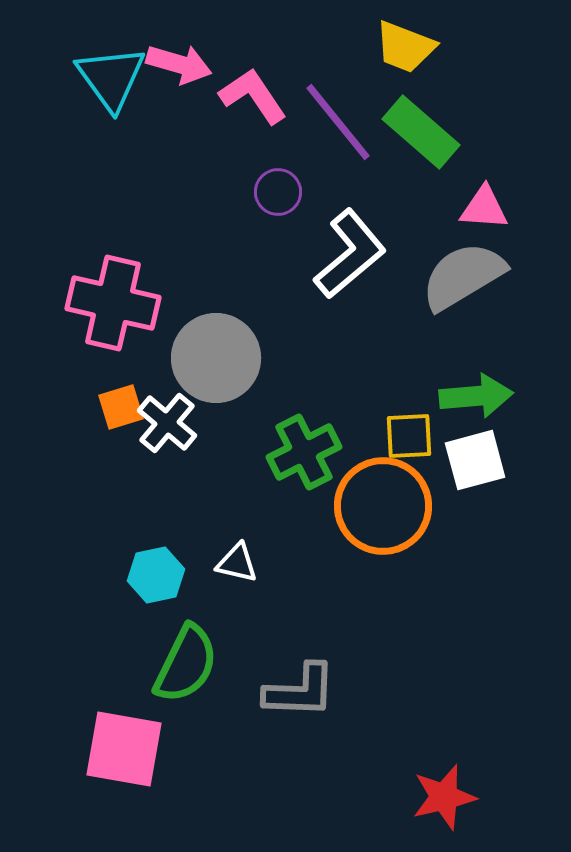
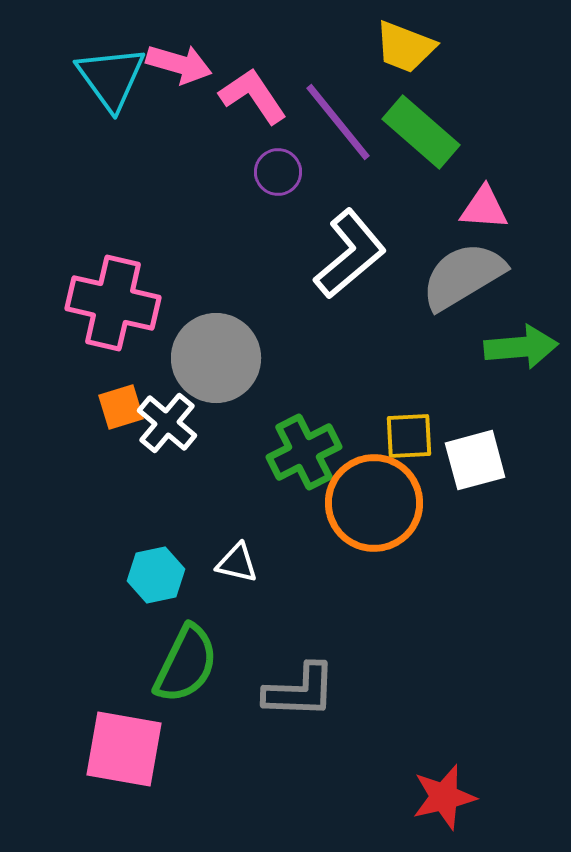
purple circle: moved 20 px up
green arrow: moved 45 px right, 49 px up
orange circle: moved 9 px left, 3 px up
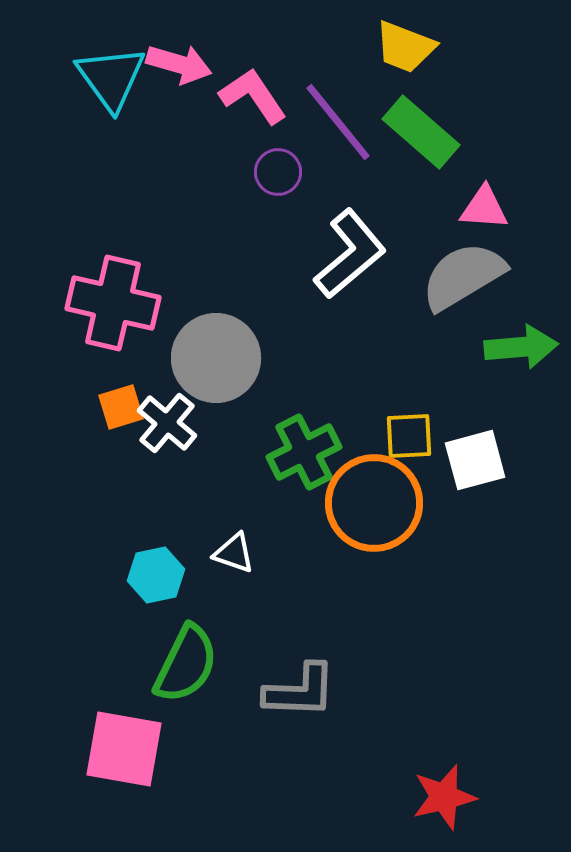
white triangle: moved 3 px left, 10 px up; rotated 6 degrees clockwise
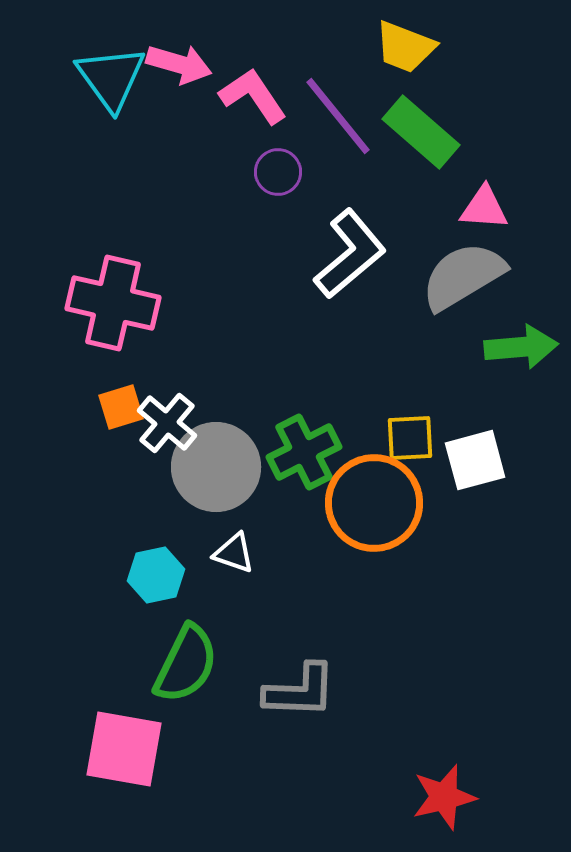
purple line: moved 6 px up
gray circle: moved 109 px down
yellow square: moved 1 px right, 2 px down
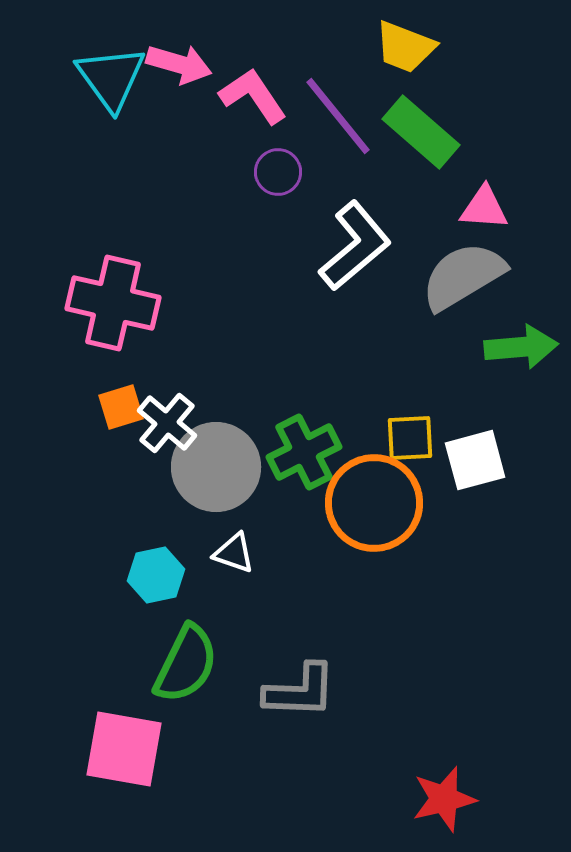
white L-shape: moved 5 px right, 8 px up
red star: moved 2 px down
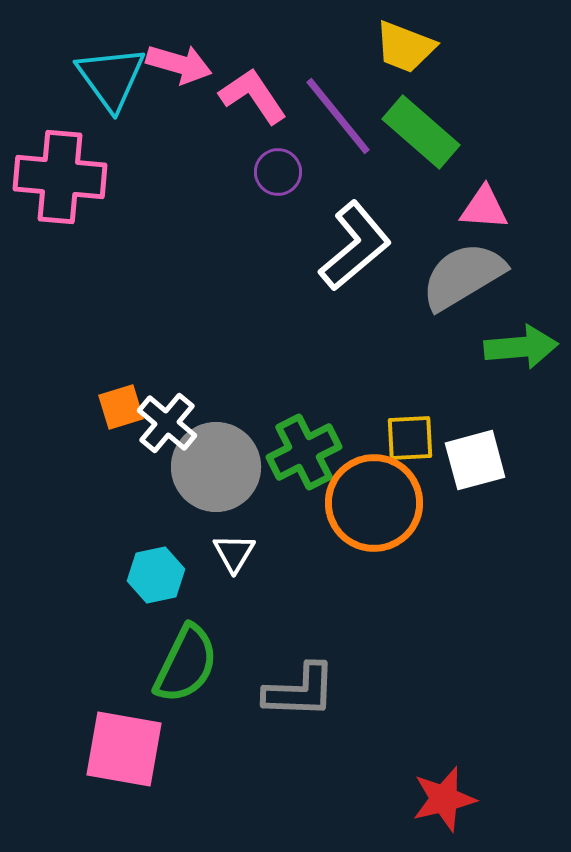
pink cross: moved 53 px left, 126 px up; rotated 8 degrees counterclockwise
white triangle: rotated 42 degrees clockwise
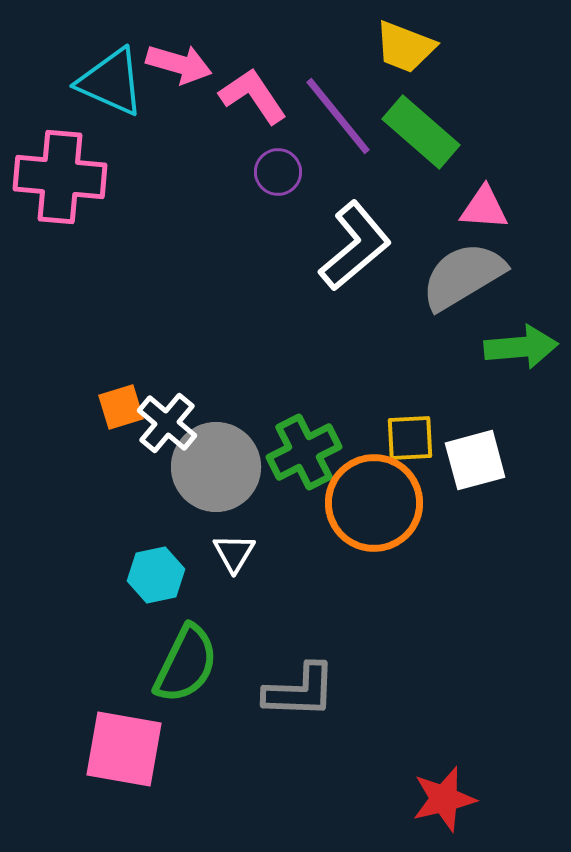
cyan triangle: moved 4 px down; rotated 30 degrees counterclockwise
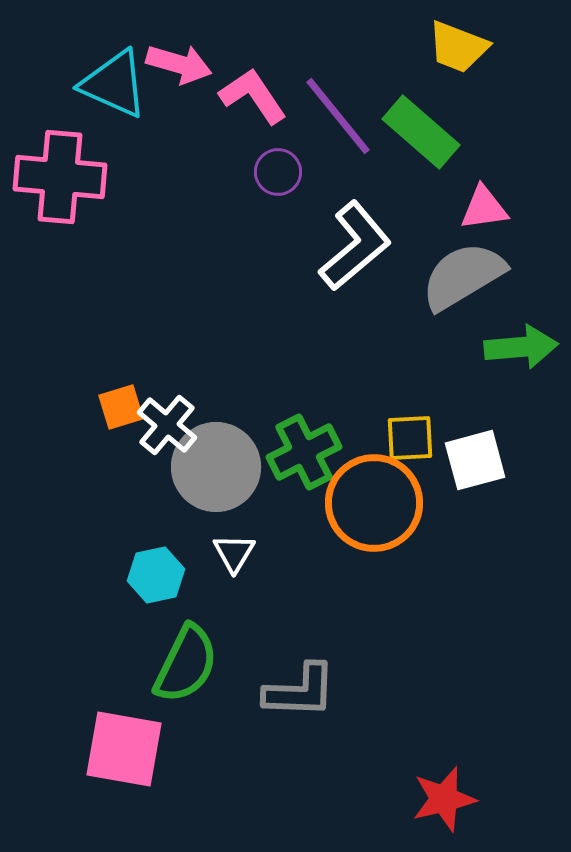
yellow trapezoid: moved 53 px right
cyan triangle: moved 3 px right, 2 px down
pink triangle: rotated 12 degrees counterclockwise
white cross: moved 2 px down
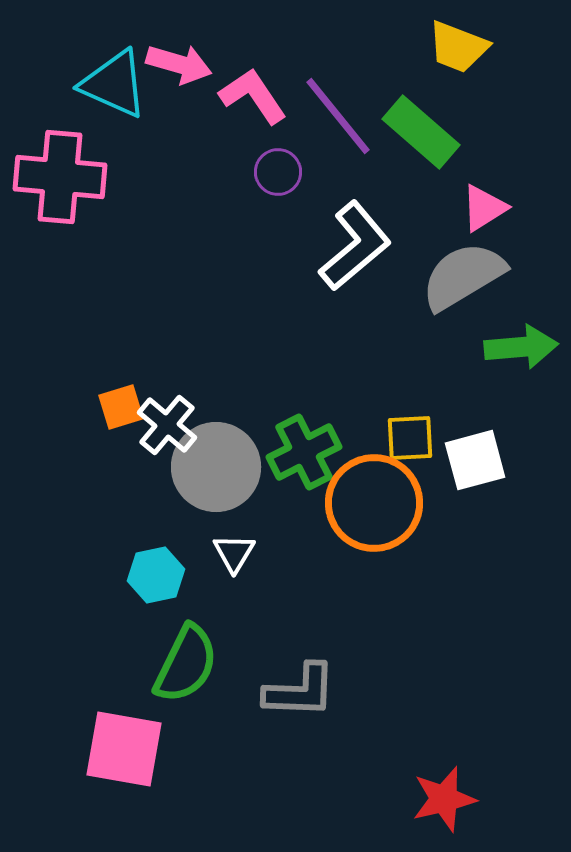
pink triangle: rotated 24 degrees counterclockwise
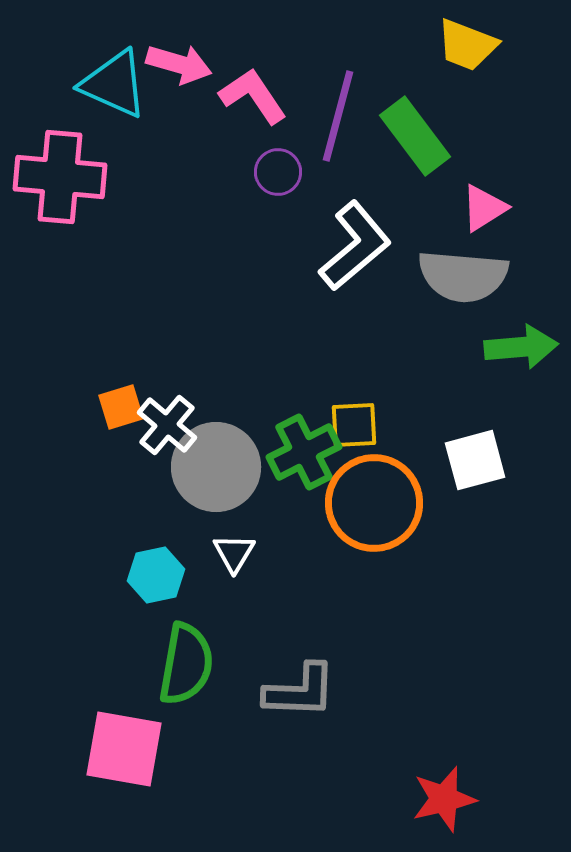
yellow trapezoid: moved 9 px right, 2 px up
purple line: rotated 54 degrees clockwise
green rectangle: moved 6 px left, 4 px down; rotated 12 degrees clockwise
gray semicircle: rotated 144 degrees counterclockwise
yellow square: moved 56 px left, 13 px up
green semicircle: rotated 16 degrees counterclockwise
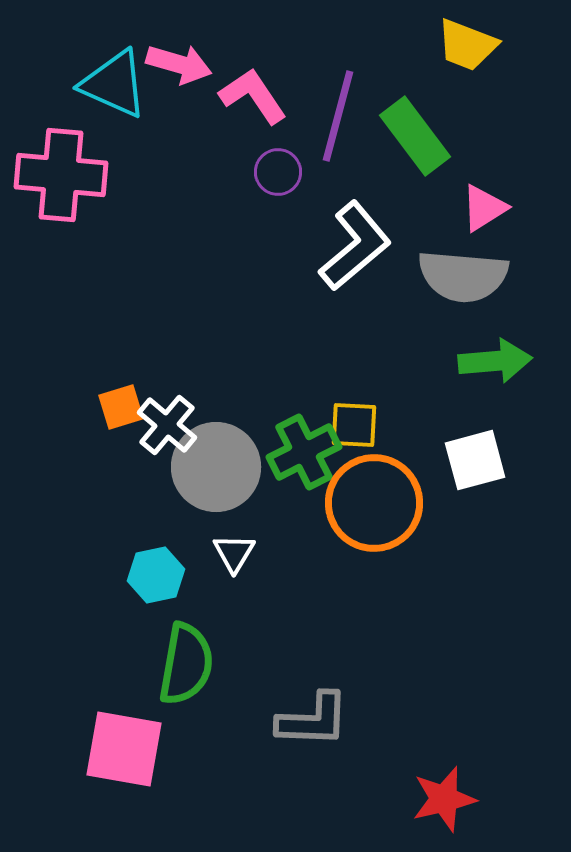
pink cross: moved 1 px right, 2 px up
green arrow: moved 26 px left, 14 px down
yellow square: rotated 6 degrees clockwise
gray L-shape: moved 13 px right, 29 px down
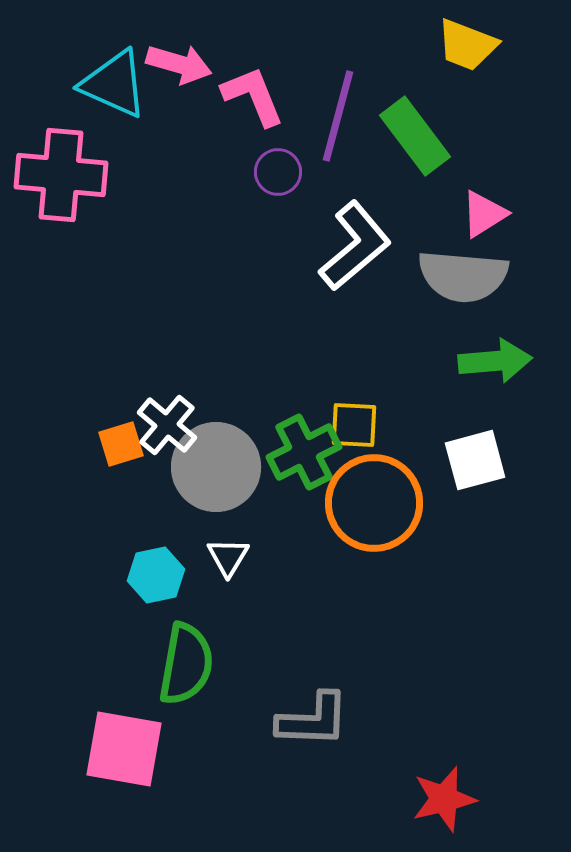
pink L-shape: rotated 12 degrees clockwise
pink triangle: moved 6 px down
orange square: moved 37 px down
white triangle: moved 6 px left, 4 px down
